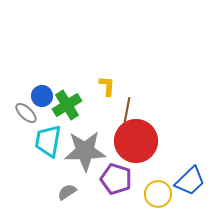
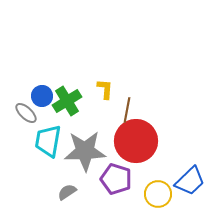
yellow L-shape: moved 2 px left, 3 px down
green cross: moved 4 px up
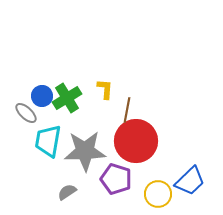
green cross: moved 3 px up
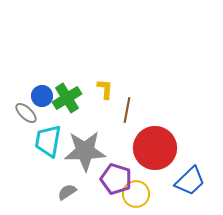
red circle: moved 19 px right, 7 px down
yellow circle: moved 22 px left
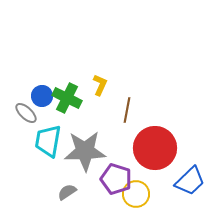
yellow L-shape: moved 5 px left, 4 px up; rotated 20 degrees clockwise
green cross: rotated 32 degrees counterclockwise
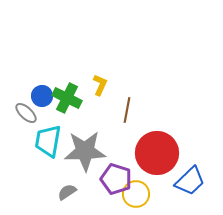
red circle: moved 2 px right, 5 px down
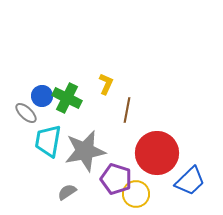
yellow L-shape: moved 6 px right, 1 px up
gray star: rotated 9 degrees counterclockwise
